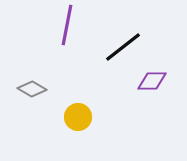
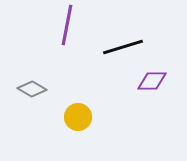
black line: rotated 21 degrees clockwise
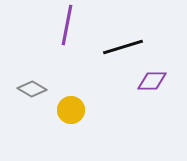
yellow circle: moved 7 px left, 7 px up
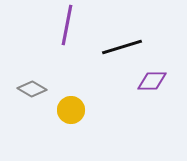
black line: moved 1 px left
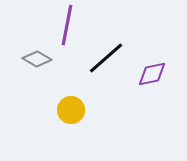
black line: moved 16 px left, 11 px down; rotated 24 degrees counterclockwise
purple diamond: moved 7 px up; rotated 12 degrees counterclockwise
gray diamond: moved 5 px right, 30 px up
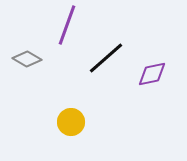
purple line: rotated 9 degrees clockwise
gray diamond: moved 10 px left
yellow circle: moved 12 px down
